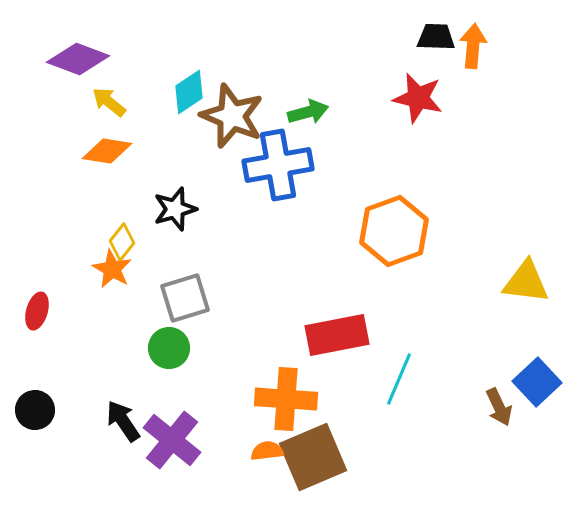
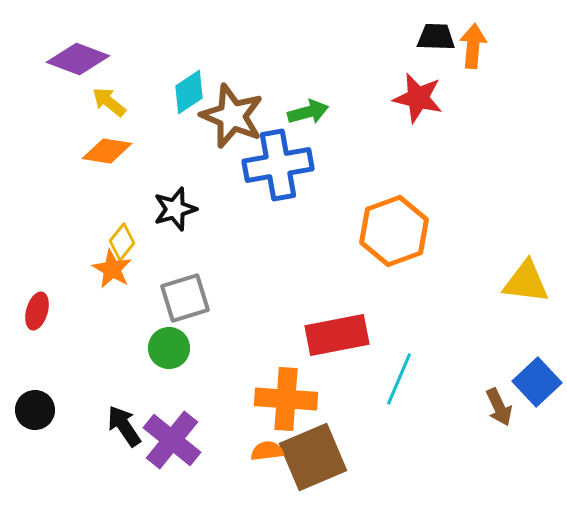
black arrow: moved 1 px right, 5 px down
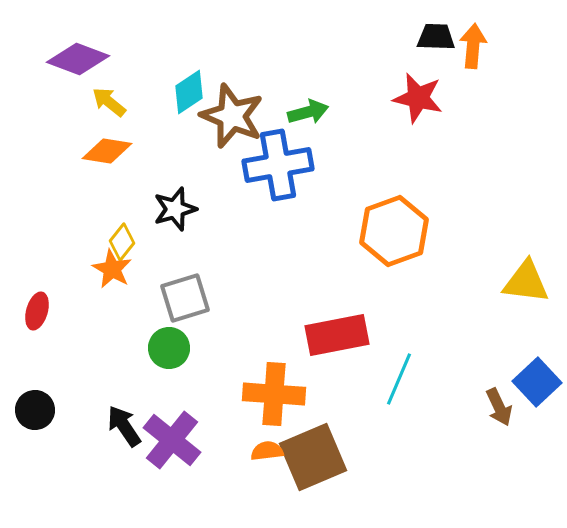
orange cross: moved 12 px left, 5 px up
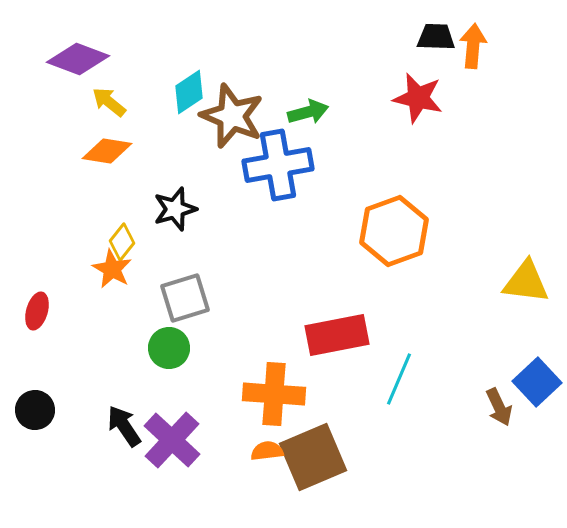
purple cross: rotated 4 degrees clockwise
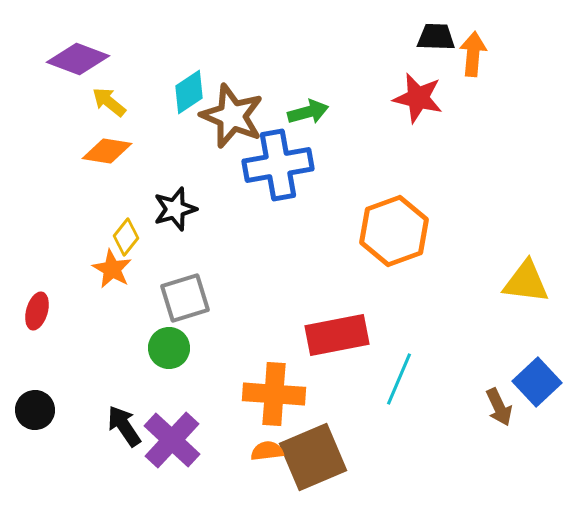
orange arrow: moved 8 px down
yellow diamond: moved 4 px right, 5 px up
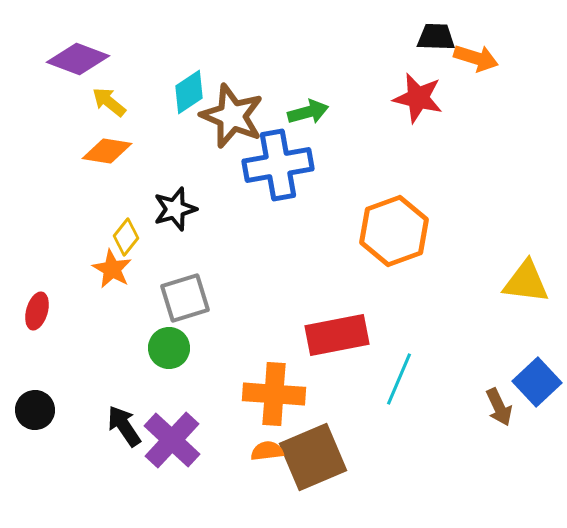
orange arrow: moved 3 px right, 4 px down; rotated 102 degrees clockwise
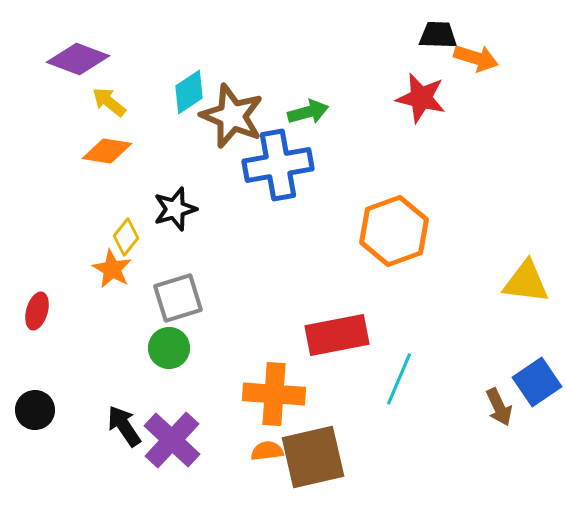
black trapezoid: moved 2 px right, 2 px up
red star: moved 3 px right
gray square: moved 7 px left
blue square: rotated 9 degrees clockwise
brown square: rotated 10 degrees clockwise
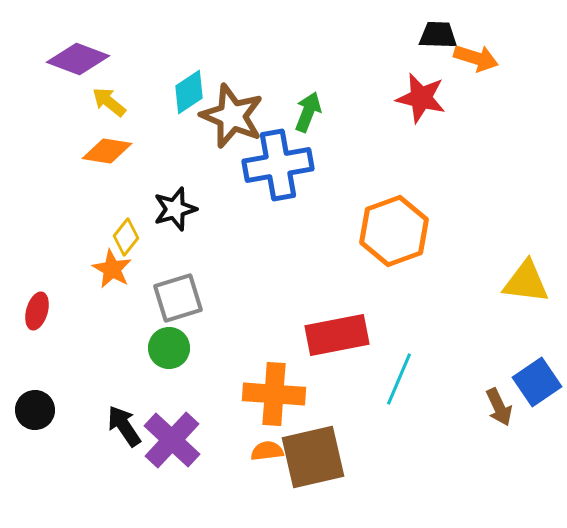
green arrow: rotated 54 degrees counterclockwise
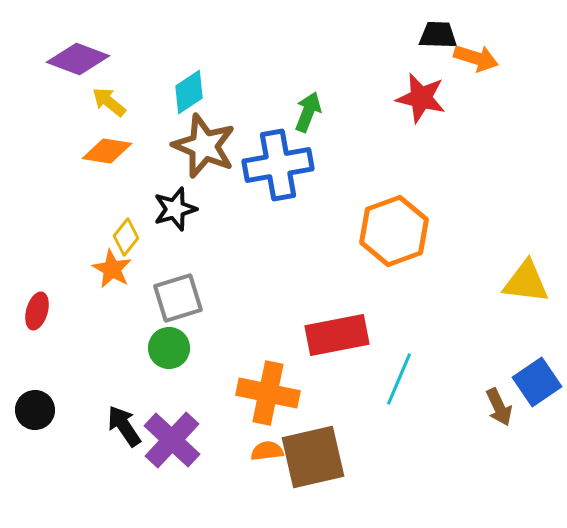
brown star: moved 28 px left, 30 px down
orange cross: moved 6 px left, 1 px up; rotated 8 degrees clockwise
